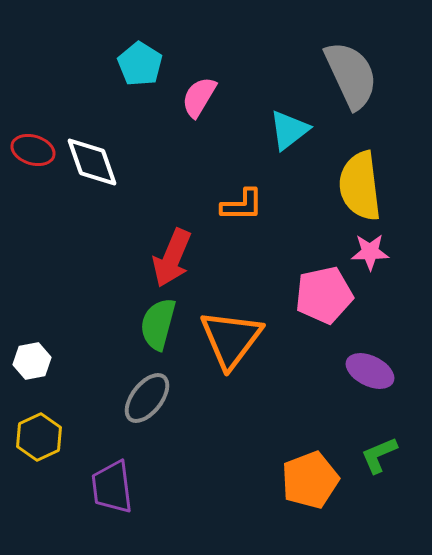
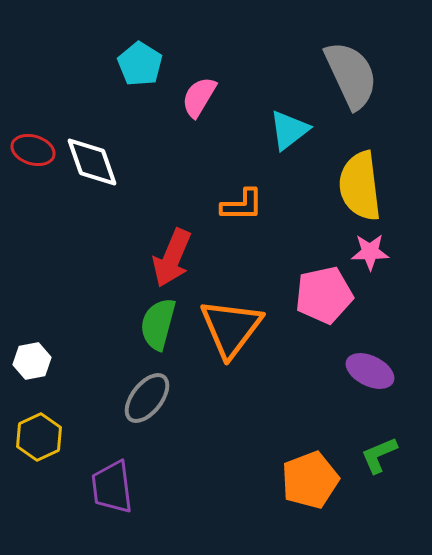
orange triangle: moved 11 px up
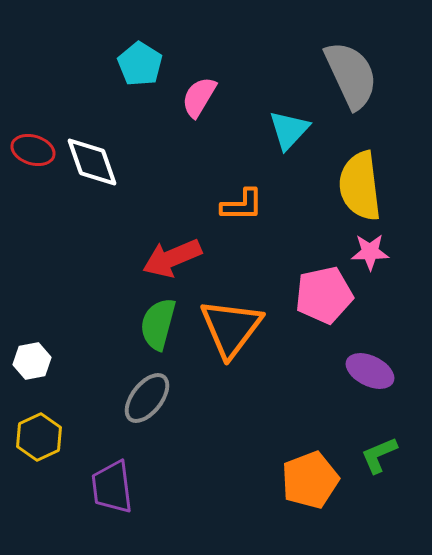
cyan triangle: rotated 9 degrees counterclockwise
red arrow: rotated 44 degrees clockwise
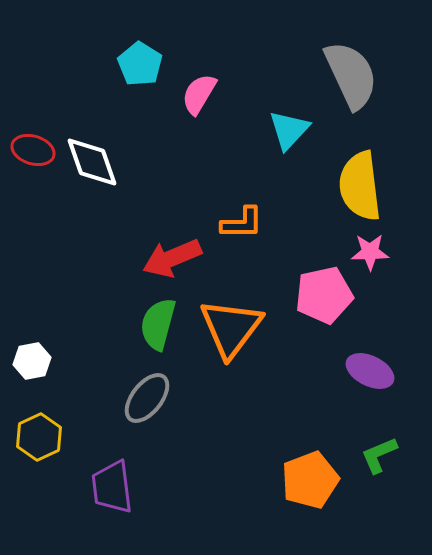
pink semicircle: moved 3 px up
orange L-shape: moved 18 px down
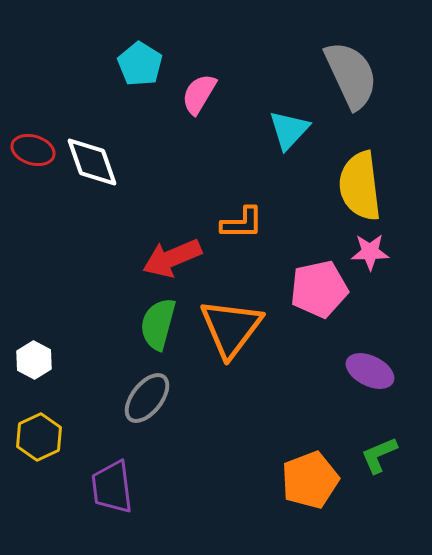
pink pentagon: moved 5 px left, 6 px up
white hexagon: moved 2 px right, 1 px up; rotated 21 degrees counterclockwise
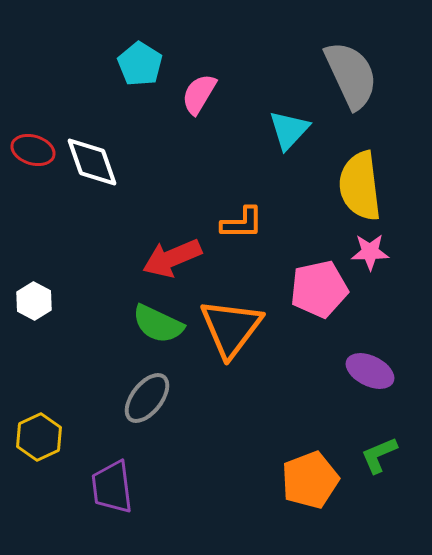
green semicircle: rotated 80 degrees counterclockwise
white hexagon: moved 59 px up
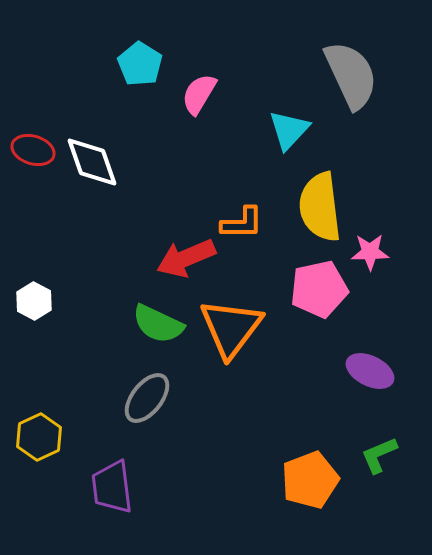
yellow semicircle: moved 40 px left, 21 px down
red arrow: moved 14 px right
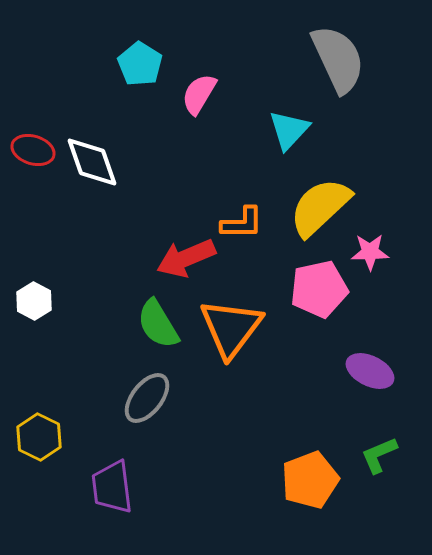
gray semicircle: moved 13 px left, 16 px up
yellow semicircle: rotated 54 degrees clockwise
green semicircle: rotated 34 degrees clockwise
yellow hexagon: rotated 9 degrees counterclockwise
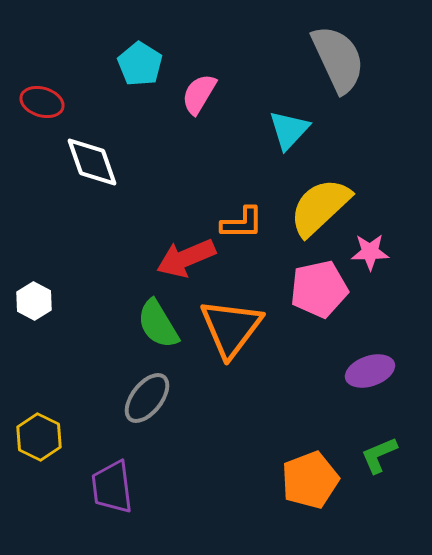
red ellipse: moved 9 px right, 48 px up
purple ellipse: rotated 45 degrees counterclockwise
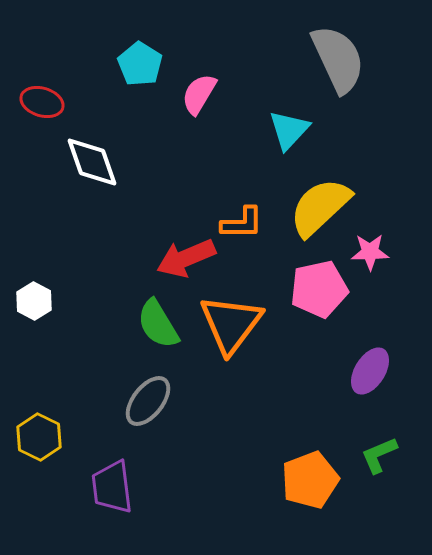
orange triangle: moved 4 px up
purple ellipse: rotated 39 degrees counterclockwise
gray ellipse: moved 1 px right, 3 px down
